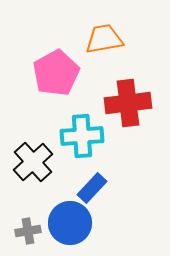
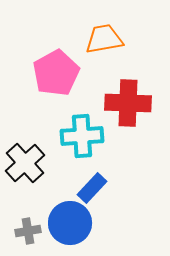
red cross: rotated 9 degrees clockwise
black cross: moved 8 px left, 1 px down
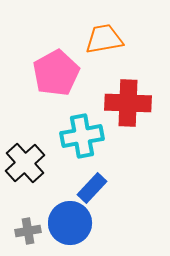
cyan cross: rotated 6 degrees counterclockwise
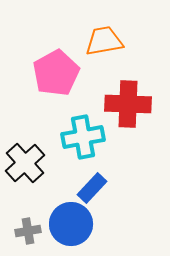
orange trapezoid: moved 2 px down
red cross: moved 1 px down
cyan cross: moved 1 px right, 1 px down
blue circle: moved 1 px right, 1 px down
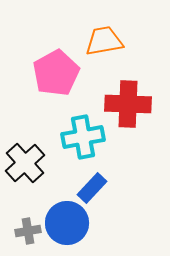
blue circle: moved 4 px left, 1 px up
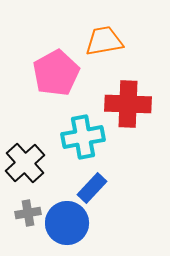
gray cross: moved 18 px up
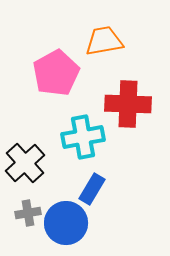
blue rectangle: moved 1 px down; rotated 12 degrees counterclockwise
blue circle: moved 1 px left
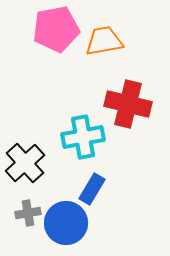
pink pentagon: moved 44 px up; rotated 18 degrees clockwise
red cross: rotated 12 degrees clockwise
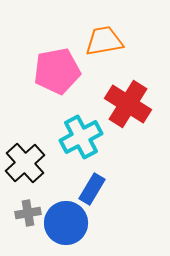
pink pentagon: moved 1 px right, 42 px down
red cross: rotated 18 degrees clockwise
cyan cross: moved 2 px left; rotated 18 degrees counterclockwise
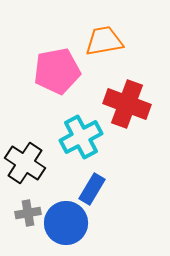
red cross: moved 1 px left; rotated 12 degrees counterclockwise
black cross: rotated 15 degrees counterclockwise
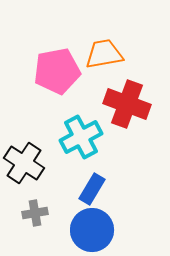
orange trapezoid: moved 13 px down
black cross: moved 1 px left
gray cross: moved 7 px right
blue circle: moved 26 px right, 7 px down
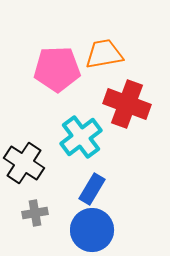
pink pentagon: moved 2 px up; rotated 9 degrees clockwise
cyan cross: rotated 9 degrees counterclockwise
